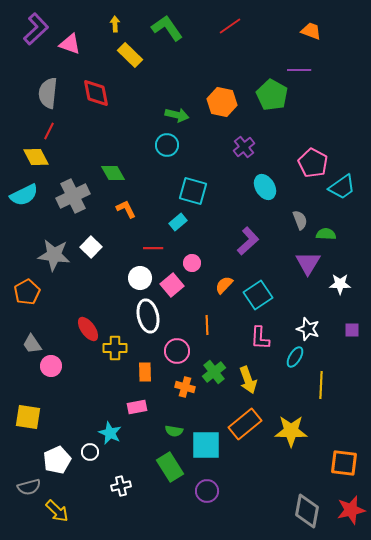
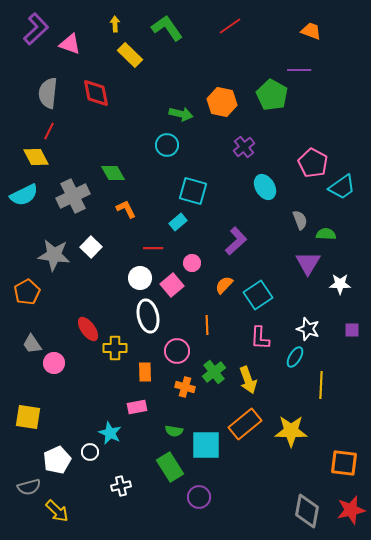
green arrow at (177, 115): moved 4 px right, 1 px up
purple L-shape at (248, 241): moved 12 px left
pink circle at (51, 366): moved 3 px right, 3 px up
purple circle at (207, 491): moved 8 px left, 6 px down
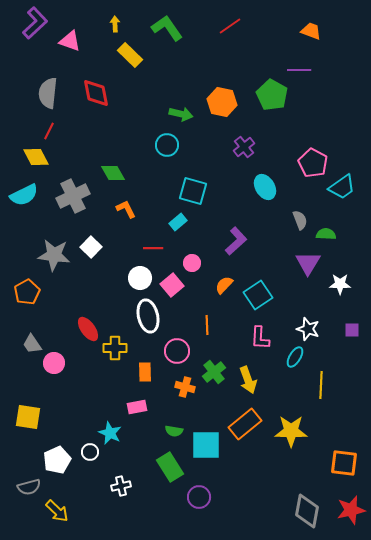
purple L-shape at (36, 29): moved 1 px left, 6 px up
pink triangle at (70, 44): moved 3 px up
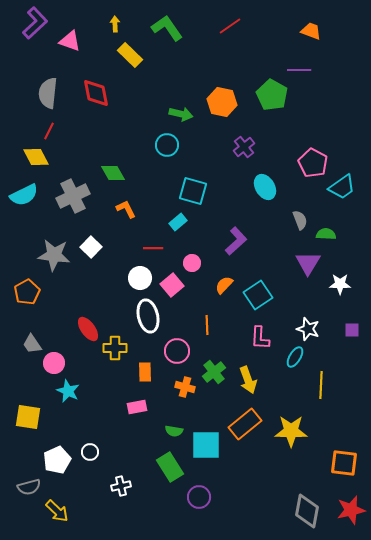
cyan star at (110, 433): moved 42 px left, 42 px up
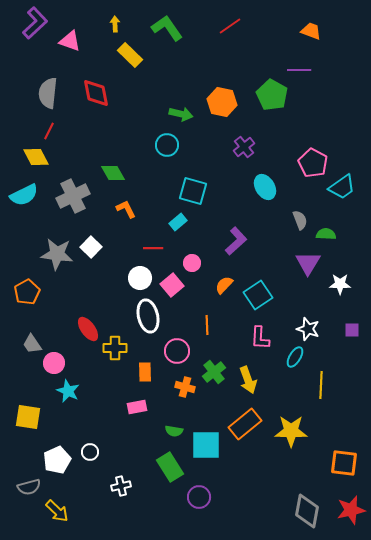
gray star at (54, 255): moved 3 px right, 1 px up
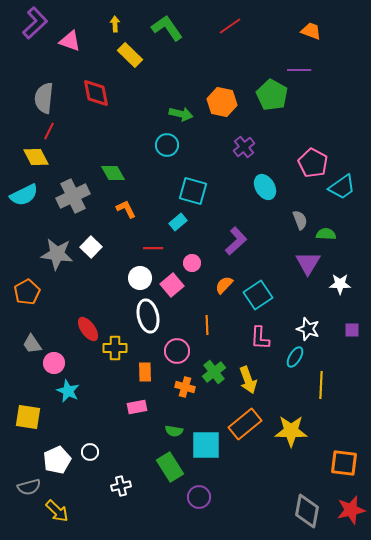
gray semicircle at (48, 93): moved 4 px left, 5 px down
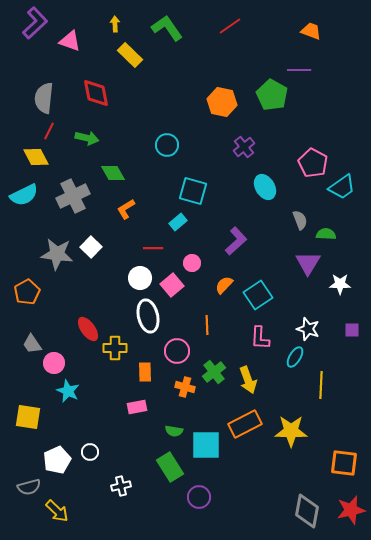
green arrow at (181, 114): moved 94 px left, 24 px down
orange L-shape at (126, 209): rotated 95 degrees counterclockwise
orange rectangle at (245, 424): rotated 12 degrees clockwise
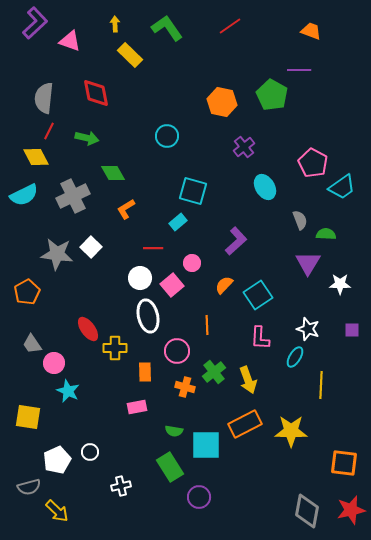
cyan circle at (167, 145): moved 9 px up
